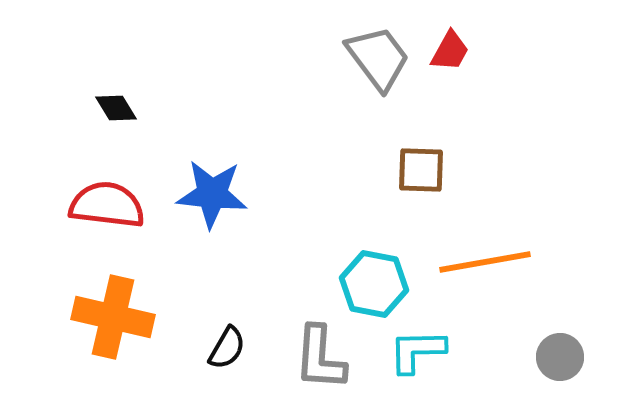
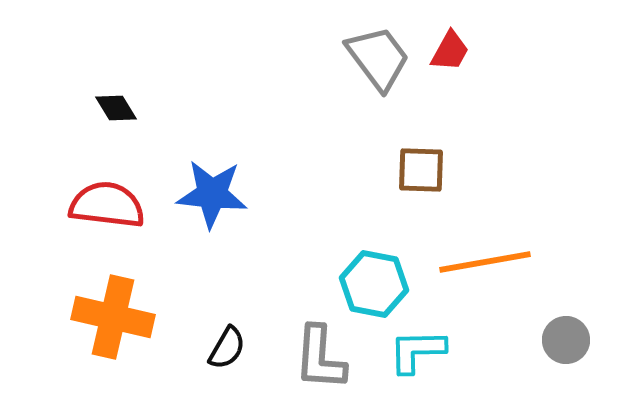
gray circle: moved 6 px right, 17 px up
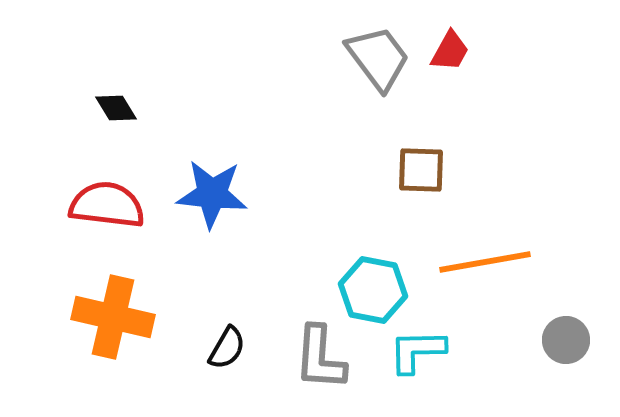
cyan hexagon: moved 1 px left, 6 px down
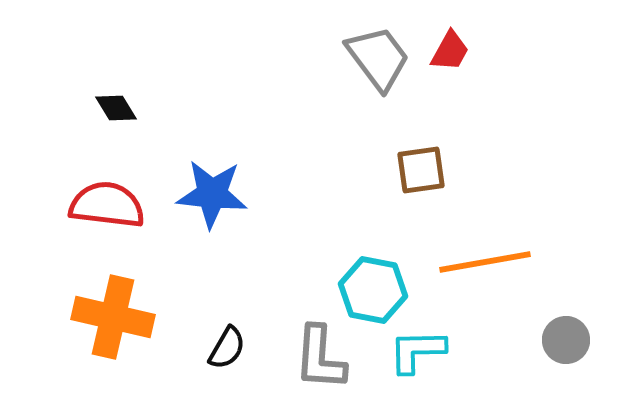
brown square: rotated 10 degrees counterclockwise
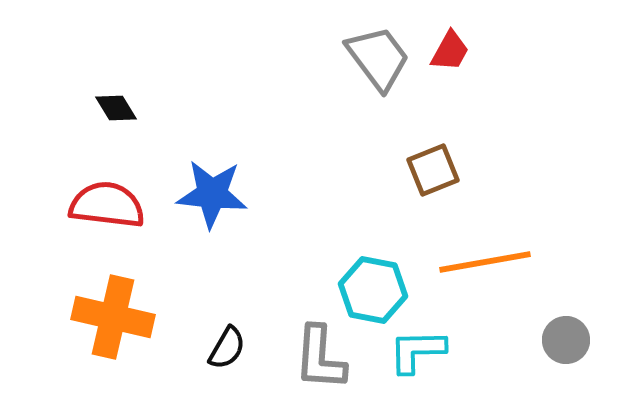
brown square: moved 12 px right; rotated 14 degrees counterclockwise
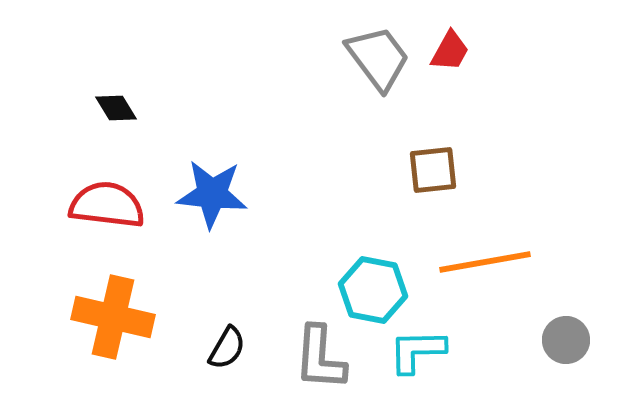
brown square: rotated 16 degrees clockwise
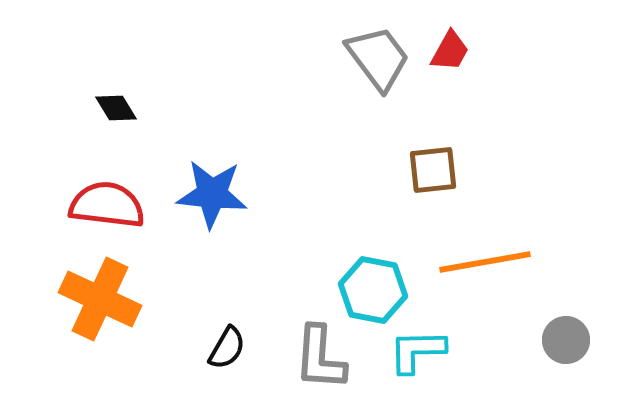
orange cross: moved 13 px left, 18 px up; rotated 12 degrees clockwise
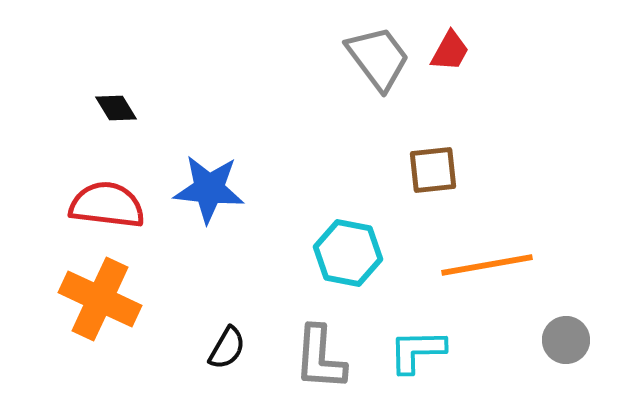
blue star: moved 3 px left, 5 px up
orange line: moved 2 px right, 3 px down
cyan hexagon: moved 25 px left, 37 px up
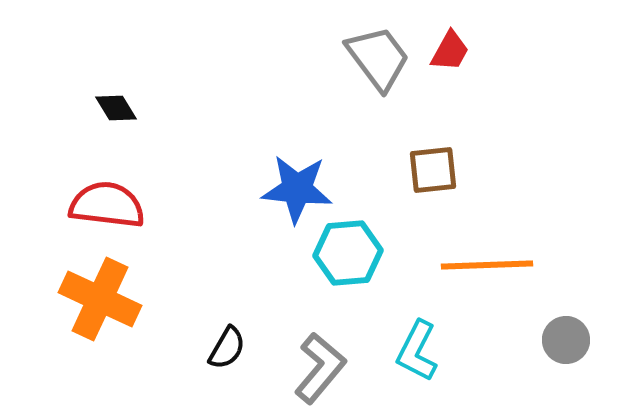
blue star: moved 88 px right
cyan hexagon: rotated 16 degrees counterclockwise
orange line: rotated 8 degrees clockwise
cyan L-shape: rotated 62 degrees counterclockwise
gray L-shape: moved 10 px down; rotated 144 degrees counterclockwise
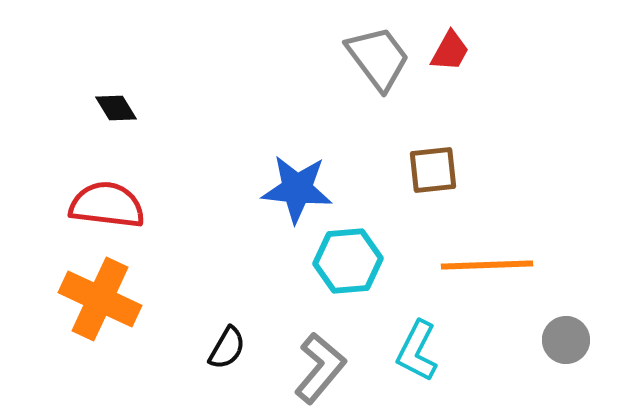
cyan hexagon: moved 8 px down
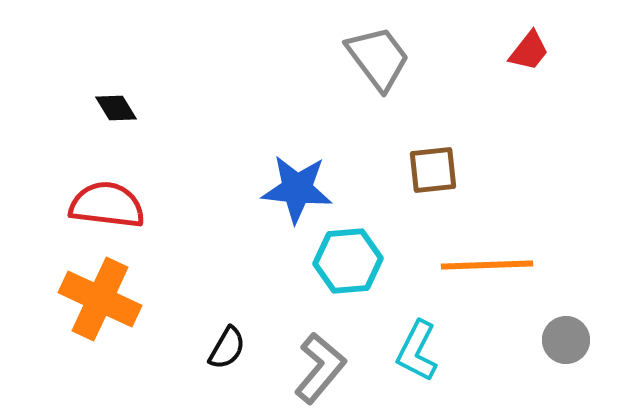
red trapezoid: moved 79 px right; rotated 9 degrees clockwise
